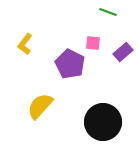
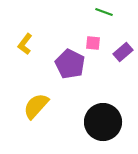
green line: moved 4 px left
yellow semicircle: moved 4 px left
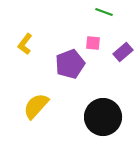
purple pentagon: rotated 24 degrees clockwise
black circle: moved 5 px up
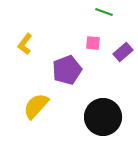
purple pentagon: moved 3 px left, 6 px down
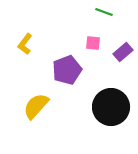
black circle: moved 8 px right, 10 px up
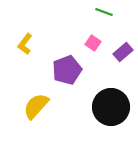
pink square: rotated 28 degrees clockwise
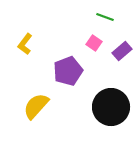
green line: moved 1 px right, 5 px down
pink square: moved 1 px right
purple rectangle: moved 1 px left, 1 px up
purple pentagon: moved 1 px right, 1 px down
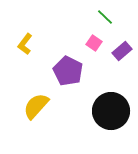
green line: rotated 24 degrees clockwise
purple pentagon: rotated 24 degrees counterclockwise
black circle: moved 4 px down
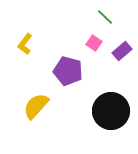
purple pentagon: rotated 12 degrees counterclockwise
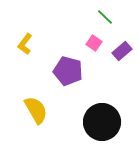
yellow semicircle: moved 4 px down; rotated 108 degrees clockwise
black circle: moved 9 px left, 11 px down
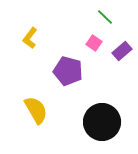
yellow L-shape: moved 5 px right, 6 px up
